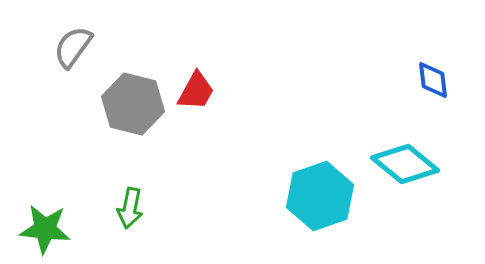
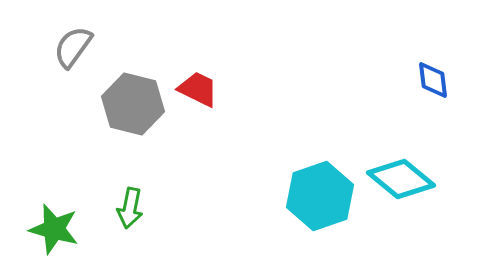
red trapezoid: moved 2 px right, 2 px up; rotated 93 degrees counterclockwise
cyan diamond: moved 4 px left, 15 px down
green star: moved 9 px right; rotated 9 degrees clockwise
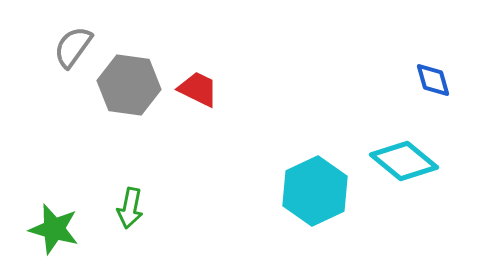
blue diamond: rotated 9 degrees counterclockwise
gray hexagon: moved 4 px left, 19 px up; rotated 6 degrees counterclockwise
cyan diamond: moved 3 px right, 18 px up
cyan hexagon: moved 5 px left, 5 px up; rotated 6 degrees counterclockwise
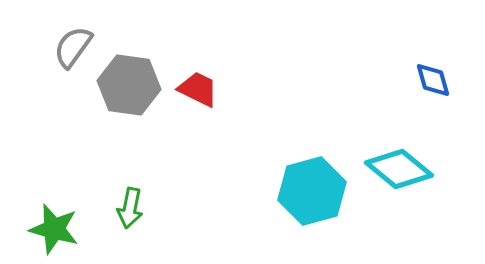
cyan diamond: moved 5 px left, 8 px down
cyan hexagon: moved 3 px left; rotated 10 degrees clockwise
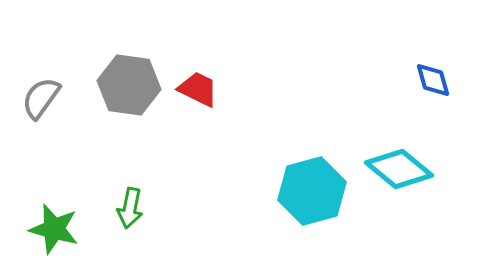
gray semicircle: moved 32 px left, 51 px down
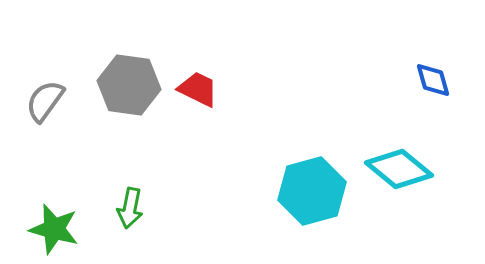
gray semicircle: moved 4 px right, 3 px down
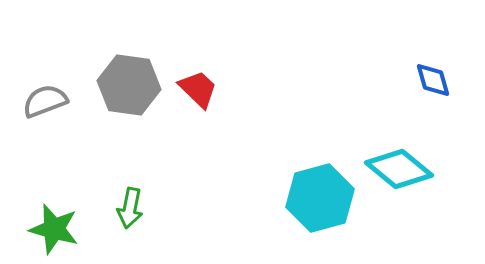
red trapezoid: rotated 18 degrees clockwise
gray semicircle: rotated 33 degrees clockwise
cyan hexagon: moved 8 px right, 7 px down
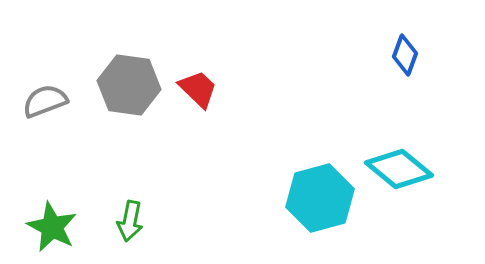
blue diamond: moved 28 px left, 25 px up; rotated 36 degrees clockwise
green arrow: moved 13 px down
green star: moved 2 px left, 2 px up; rotated 12 degrees clockwise
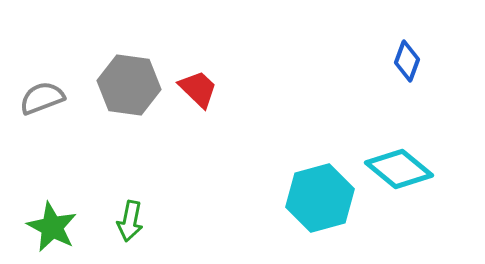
blue diamond: moved 2 px right, 6 px down
gray semicircle: moved 3 px left, 3 px up
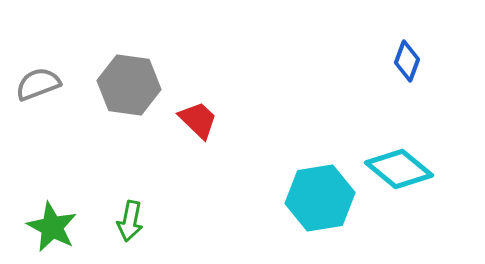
red trapezoid: moved 31 px down
gray semicircle: moved 4 px left, 14 px up
cyan hexagon: rotated 6 degrees clockwise
